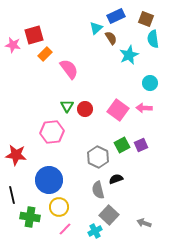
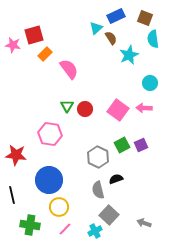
brown square: moved 1 px left, 1 px up
pink hexagon: moved 2 px left, 2 px down; rotated 15 degrees clockwise
green cross: moved 8 px down
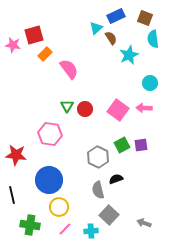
purple square: rotated 16 degrees clockwise
cyan cross: moved 4 px left; rotated 24 degrees clockwise
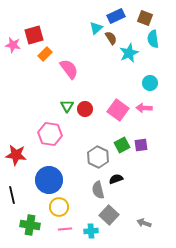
cyan star: moved 2 px up
pink line: rotated 40 degrees clockwise
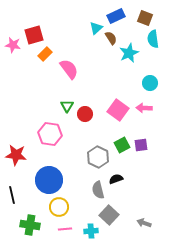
red circle: moved 5 px down
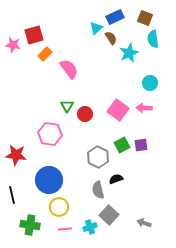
blue rectangle: moved 1 px left, 1 px down
cyan cross: moved 1 px left, 4 px up; rotated 16 degrees counterclockwise
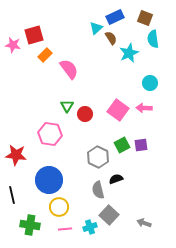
orange rectangle: moved 1 px down
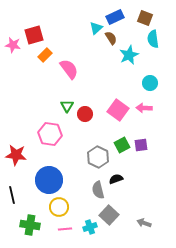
cyan star: moved 2 px down
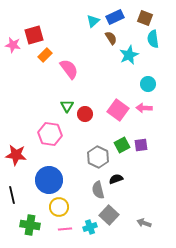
cyan triangle: moved 3 px left, 7 px up
cyan circle: moved 2 px left, 1 px down
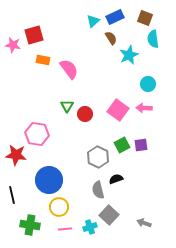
orange rectangle: moved 2 px left, 5 px down; rotated 56 degrees clockwise
pink hexagon: moved 13 px left
